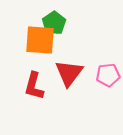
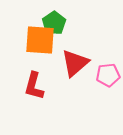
red triangle: moved 6 px right, 10 px up; rotated 12 degrees clockwise
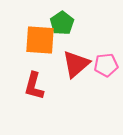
green pentagon: moved 8 px right
red triangle: moved 1 px right, 1 px down
pink pentagon: moved 2 px left, 10 px up
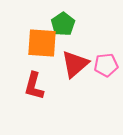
green pentagon: moved 1 px right, 1 px down
orange square: moved 2 px right, 3 px down
red triangle: moved 1 px left
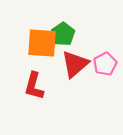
green pentagon: moved 10 px down
pink pentagon: moved 1 px left, 1 px up; rotated 20 degrees counterclockwise
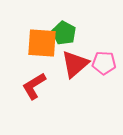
green pentagon: moved 1 px right, 1 px up; rotated 10 degrees counterclockwise
pink pentagon: moved 1 px left, 1 px up; rotated 30 degrees clockwise
red L-shape: rotated 44 degrees clockwise
